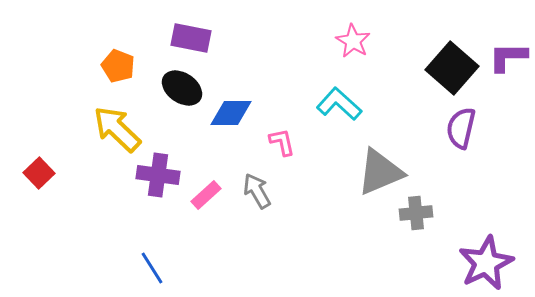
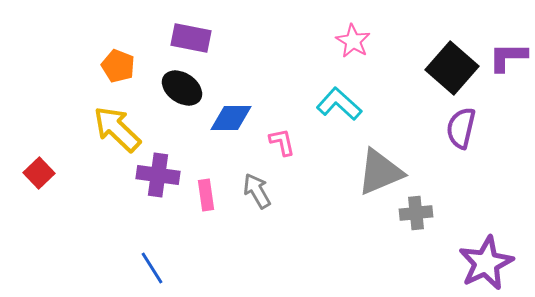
blue diamond: moved 5 px down
pink rectangle: rotated 56 degrees counterclockwise
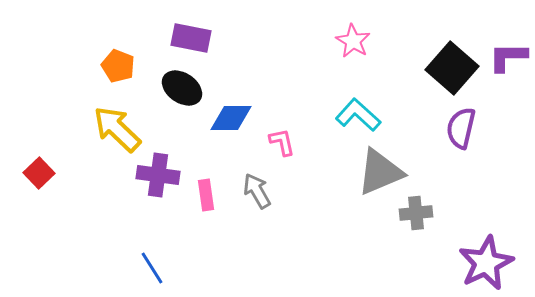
cyan L-shape: moved 19 px right, 11 px down
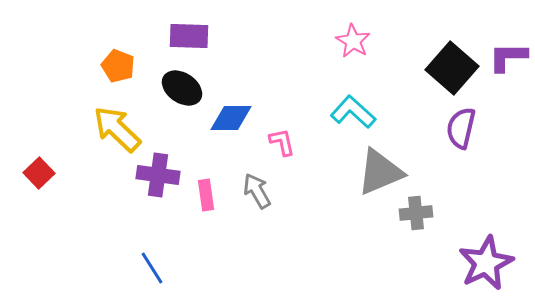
purple rectangle: moved 2 px left, 2 px up; rotated 9 degrees counterclockwise
cyan L-shape: moved 5 px left, 3 px up
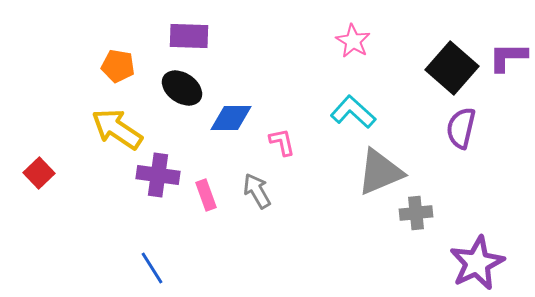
orange pentagon: rotated 12 degrees counterclockwise
yellow arrow: rotated 10 degrees counterclockwise
pink rectangle: rotated 12 degrees counterclockwise
purple star: moved 9 px left
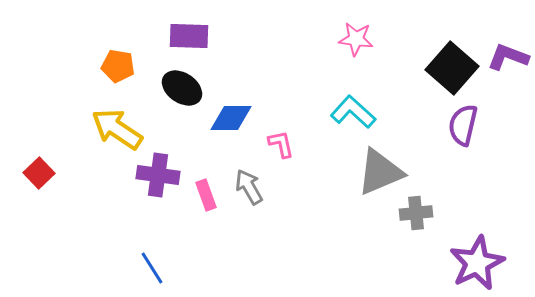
pink star: moved 3 px right, 2 px up; rotated 24 degrees counterclockwise
purple L-shape: rotated 21 degrees clockwise
purple semicircle: moved 2 px right, 3 px up
pink L-shape: moved 1 px left, 2 px down
gray arrow: moved 8 px left, 4 px up
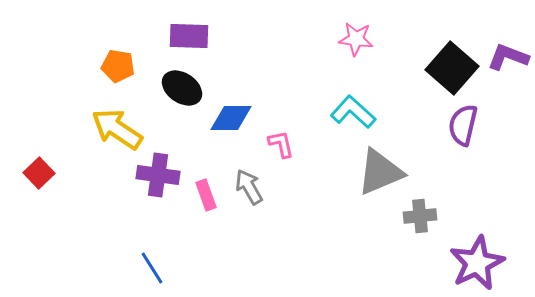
gray cross: moved 4 px right, 3 px down
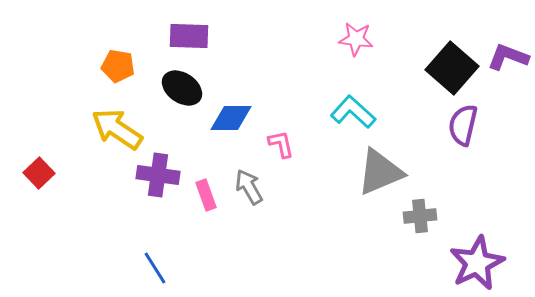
blue line: moved 3 px right
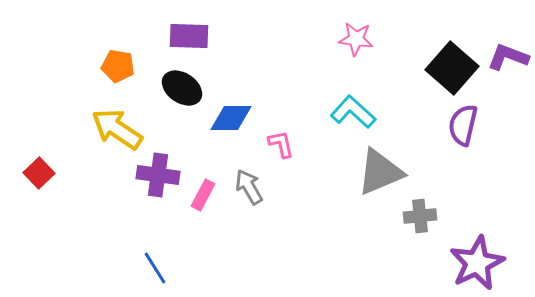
pink rectangle: moved 3 px left; rotated 48 degrees clockwise
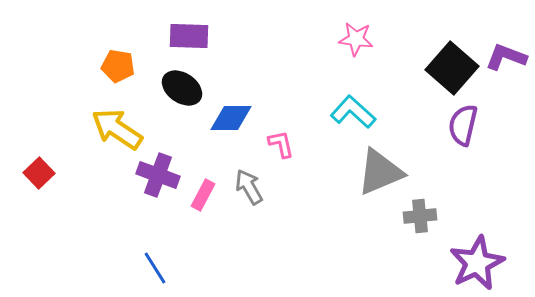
purple L-shape: moved 2 px left
purple cross: rotated 12 degrees clockwise
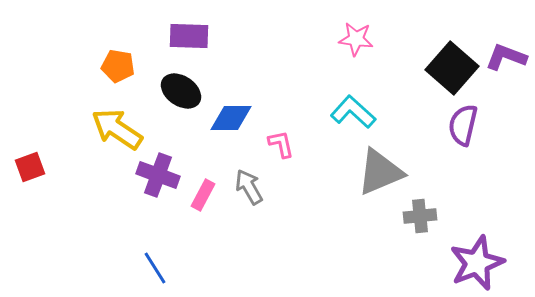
black ellipse: moved 1 px left, 3 px down
red square: moved 9 px left, 6 px up; rotated 24 degrees clockwise
purple star: rotated 4 degrees clockwise
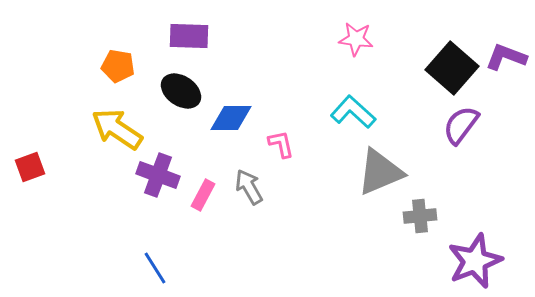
purple semicircle: moved 2 px left; rotated 24 degrees clockwise
purple star: moved 2 px left, 2 px up
